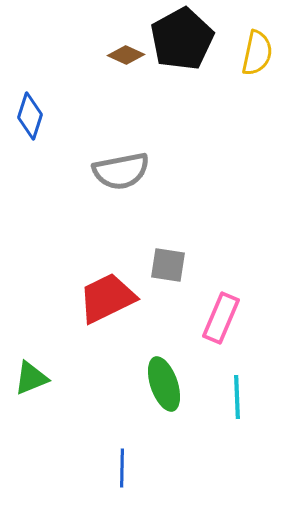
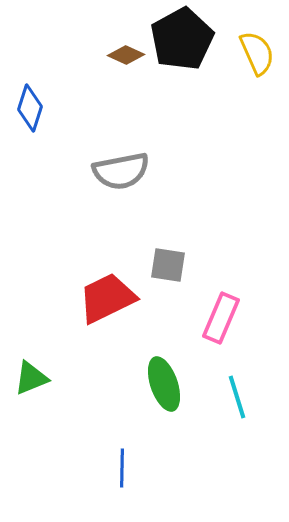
yellow semicircle: rotated 36 degrees counterclockwise
blue diamond: moved 8 px up
cyan line: rotated 15 degrees counterclockwise
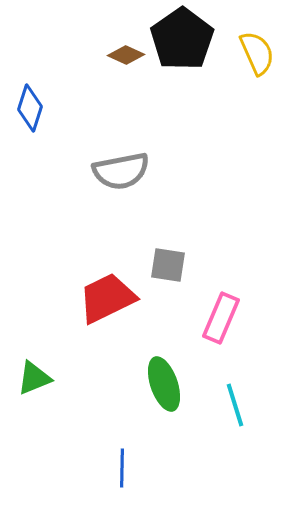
black pentagon: rotated 6 degrees counterclockwise
green triangle: moved 3 px right
cyan line: moved 2 px left, 8 px down
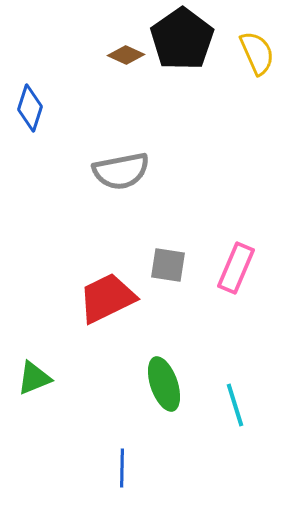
pink rectangle: moved 15 px right, 50 px up
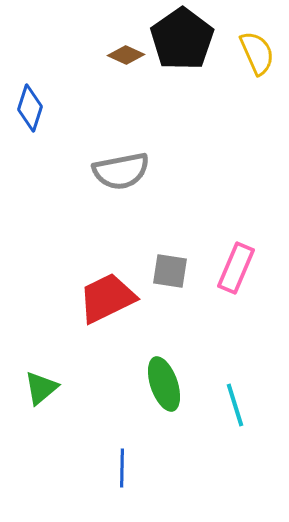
gray square: moved 2 px right, 6 px down
green triangle: moved 7 px right, 10 px down; rotated 18 degrees counterclockwise
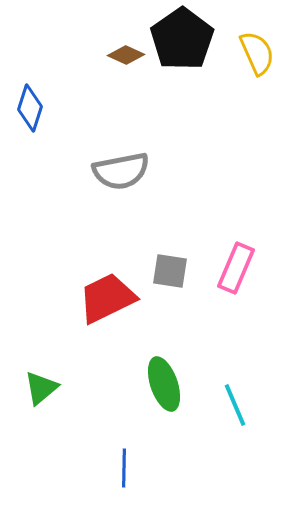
cyan line: rotated 6 degrees counterclockwise
blue line: moved 2 px right
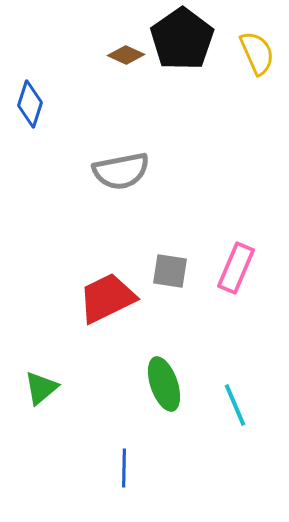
blue diamond: moved 4 px up
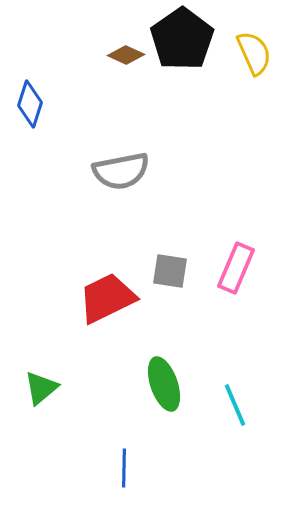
yellow semicircle: moved 3 px left
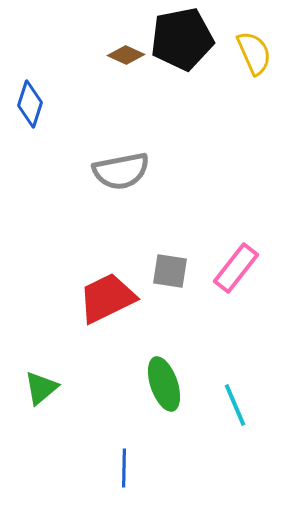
black pentagon: rotated 24 degrees clockwise
pink rectangle: rotated 15 degrees clockwise
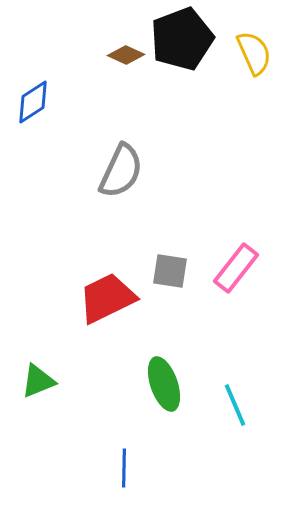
black pentagon: rotated 10 degrees counterclockwise
blue diamond: moved 3 px right, 2 px up; rotated 39 degrees clockwise
gray semicircle: rotated 54 degrees counterclockwise
green triangle: moved 3 px left, 7 px up; rotated 18 degrees clockwise
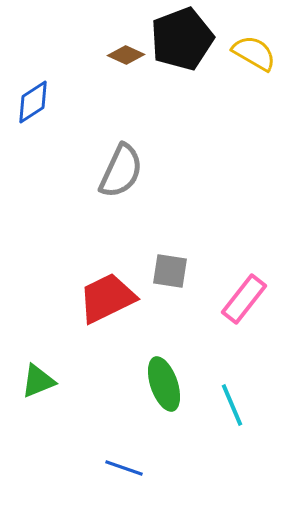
yellow semicircle: rotated 36 degrees counterclockwise
pink rectangle: moved 8 px right, 31 px down
cyan line: moved 3 px left
blue line: rotated 72 degrees counterclockwise
